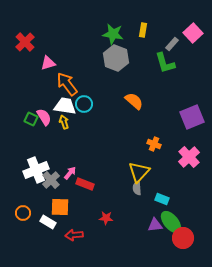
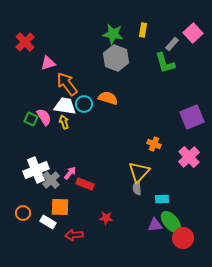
orange semicircle: moved 26 px left, 3 px up; rotated 24 degrees counterclockwise
cyan rectangle: rotated 24 degrees counterclockwise
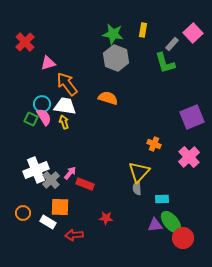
cyan circle: moved 42 px left
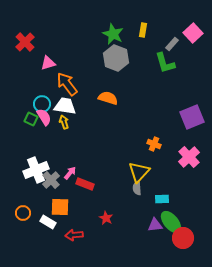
green star: rotated 15 degrees clockwise
red star: rotated 24 degrees clockwise
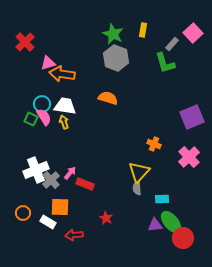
orange arrow: moved 5 px left, 10 px up; rotated 45 degrees counterclockwise
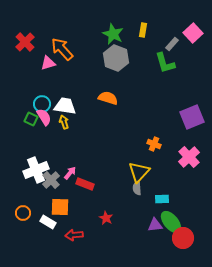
orange arrow: moved 25 px up; rotated 40 degrees clockwise
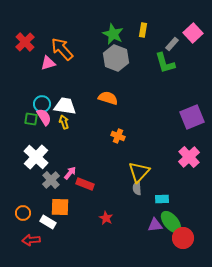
green square: rotated 16 degrees counterclockwise
orange cross: moved 36 px left, 8 px up
white cross: moved 13 px up; rotated 25 degrees counterclockwise
red arrow: moved 43 px left, 5 px down
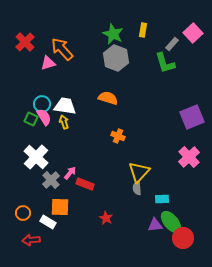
green square: rotated 16 degrees clockwise
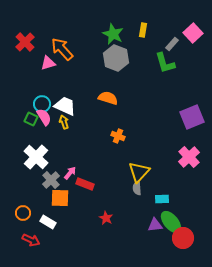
white trapezoid: rotated 15 degrees clockwise
orange square: moved 9 px up
red arrow: rotated 150 degrees counterclockwise
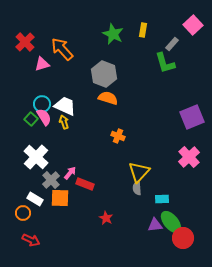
pink square: moved 8 px up
gray hexagon: moved 12 px left, 16 px down
pink triangle: moved 6 px left, 1 px down
green square: rotated 16 degrees clockwise
white rectangle: moved 13 px left, 23 px up
